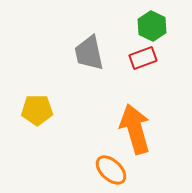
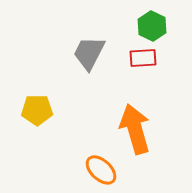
gray trapezoid: rotated 39 degrees clockwise
red rectangle: rotated 16 degrees clockwise
orange ellipse: moved 10 px left
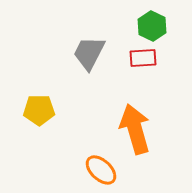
yellow pentagon: moved 2 px right
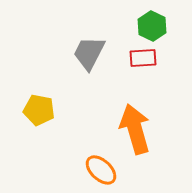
yellow pentagon: rotated 12 degrees clockwise
